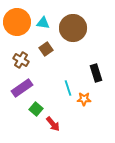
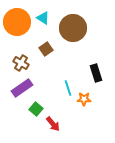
cyan triangle: moved 5 px up; rotated 24 degrees clockwise
brown cross: moved 3 px down
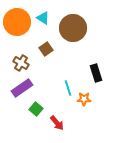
red arrow: moved 4 px right, 1 px up
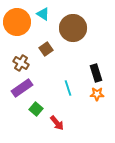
cyan triangle: moved 4 px up
orange star: moved 13 px right, 5 px up
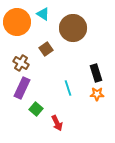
purple rectangle: rotated 30 degrees counterclockwise
red arrow: rotated 14 degrees clockwise
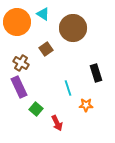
purple rectangle: moved 3 px left, 1 px up; rotated 50 degrees counterclockwise
orange star: moved 11 px left, 11 px down
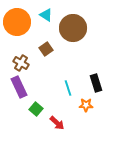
cyan triangle: moved 3 px right, 1 px down
black rectangle: moved 10 px down
red arrow: rotated 21 degrees counterclockwise
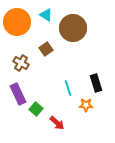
purple rectangle: moved 1 px left, 7 px down
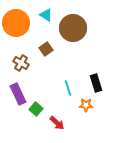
orange circle: moved 1 px left, 1 px down
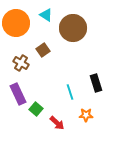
brown square: moved 3 px left, 1 px down
cyan line: moved 2 px right, 4 px down
orange star: moved 10 px down
